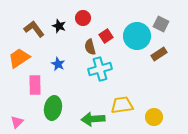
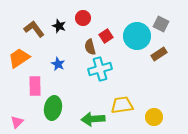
pink rectangle: moved 1 px down
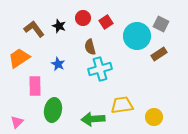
red square: moved 14 px up
green ellipse: moved 2 px down
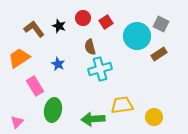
pink rectangle: rotated 30 degrees counterclockwise
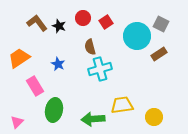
brown L-shape: moved 3 px right, 6 px up
green ellipse: moved 1 px right
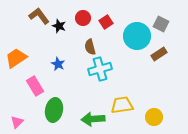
brown L-shape: moved 2 px right, 7 px up
orange trapezoid: moved 3 px left
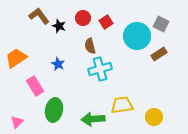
brown semicircle: moved 1 px up
